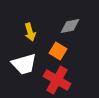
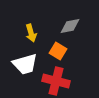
yellow arrow: moved 1 px right, 1 px down
white trapezoid: moved 1 px right
red cross: moved 1 px left, 1 px down; rotated 16 degrees counterclockwise
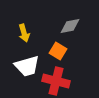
yellow arrow: moved 7 px left
white trapezoid: moved 2 px right, 2 px down
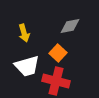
orange square: moved 2 px down; rotated 12 degrees clockwise
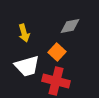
orange square: moved 1 px left, 1 px up
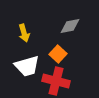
orange square: moved 1 px right, 2 px down
